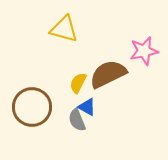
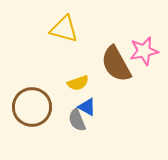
brown semicircle: moved 8 px right, 10 px up; rotated 93 degrees counterclockwise
yellow semicircle: rotated 135 degrees counterclockwise
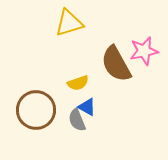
yellow triangle: moved 5 px right, 6 px up; rotated 32 degrees counterclockwise
brown circle: moved 4 px right, 3 px down
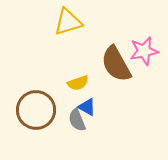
yellow triangle: moved 1 px left, 1 px up
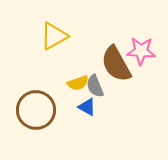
yellow triangle: moved 14 px left, 14 px down; rotated 12 degrees counterclockwise
pink star: moved 3 px left; rotated 16 degrees clockwise
gray semicircle: moved 18 px right, 34 px up
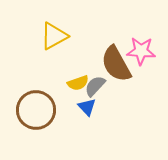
gray semicircle: rotated 65 degrees clockwise
blue triangle: rotated 18 degrees clockwise
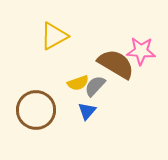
brown semicircle: rotated 150 degrees clockwise
blue triangle: moved 4 px down; rotated 24 degrees clockwise
